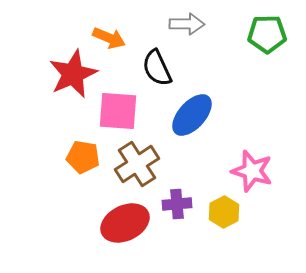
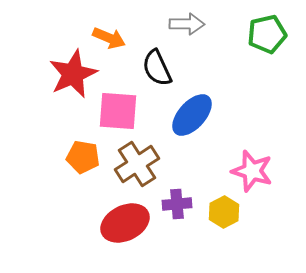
green pentagon: rotated 12 degrees counterclockwise
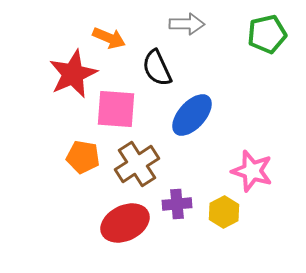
pink square: moved 2 px left, 2 px up
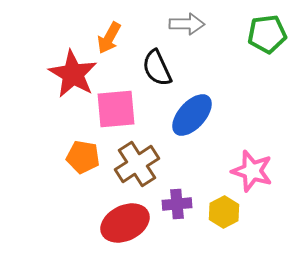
green pentagon: rotated 6 degrees clockwise
orange arrow: rotated 96 degrees clockwise
red star: rotated 18 degrees counterclockwise
pink square: rotated 9 degrees counterclockwise
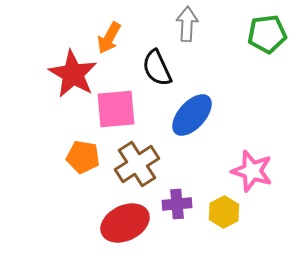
gray arrow: rotated 88 degrees counterclockwise
